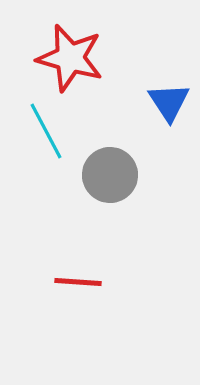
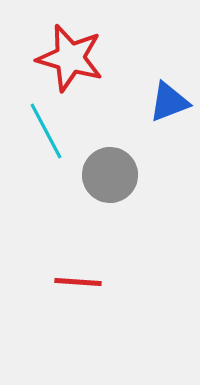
blue triangle: rotated 42 degrees clockwise
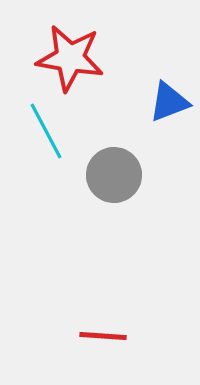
red star: rotated 6 degrees counterclockwise
gray circle: moved 4 px right
red line: moved 25 px right, 54 px down
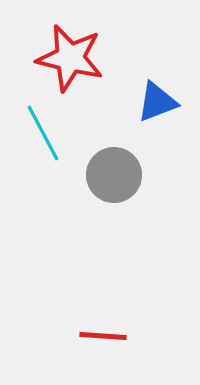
red star: rotated 4 degrees clockwise
blue triangle: moved 12 px left
cyan line: moved 3 px left, 2 px down
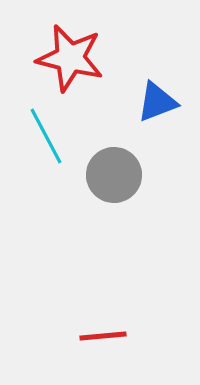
cyan line: moved 3 px right, 3 px down
red line: rotated 9 degrees counterclockwise
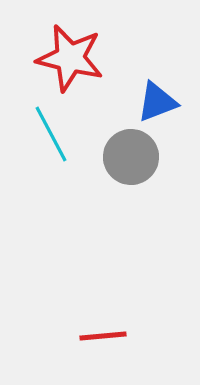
cyan line: moved 5 px right, 2 px up
gray circle: moved 17 px right, 18 px up
